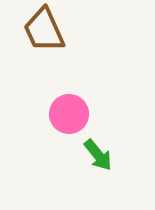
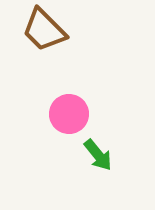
brown trapezoid: rotated 21 degrees counterclockwise
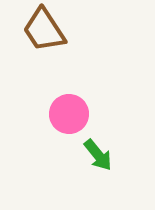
brown trapezoid: rotated 12 degrees clockwise
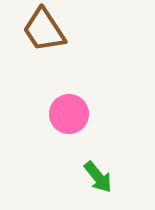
green arrow: moved 22 px down
